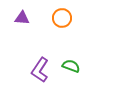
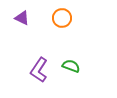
purple triangle: rotated 21 degrees clockwise
purple L-shape: moved 1 px left
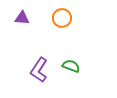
purple triangle: rotated 21 degrees counterclockwise
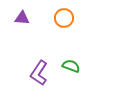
orange circle: moved 2 px right
purple L-shape: moved 3 px down
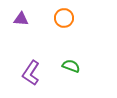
purple triangle: moved 1 px left, 1 px down
purple L-shape: moved 8 px left
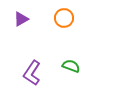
purple triangle: rotated 35 degrees counterclockwise
purple L-shape: moved 1 px right
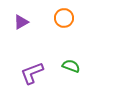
purple triangle: moved 3 px down
purple L-shape: rotated 35 degrees clockwise
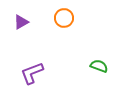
green semicircle: moved 28 px right
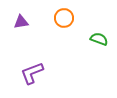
purple triangle: rotated 21 degrees clockwise
green semicircle: moved 27 px up
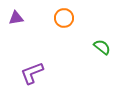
purple triangle: moved 5 px left, 4 px up
green semicircle: moved 3 px right, 8 px down; rotated 18 degrees clockwise
